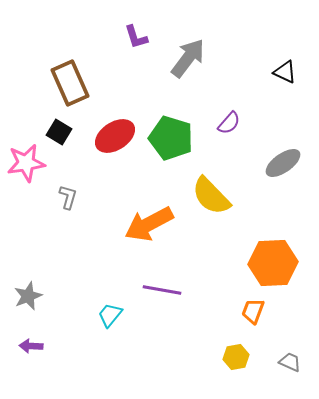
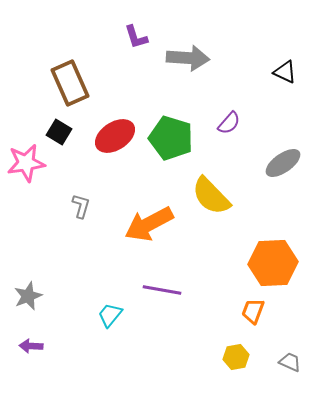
gray arrow: rotated 57 degrees clockwise
gray L-shape: moved 13 px right, 9 px down
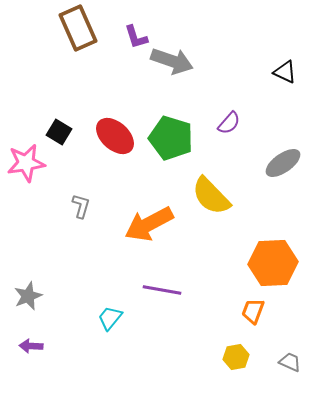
gray arrow: moved 16 px left, 3 px down; rotated 15 degrees clockwise
brown rectangle: moved 8 px right, 55 px up
red ellipse: rotated 75 degrees clockwise
cyan trapezoid: moved 3 px down
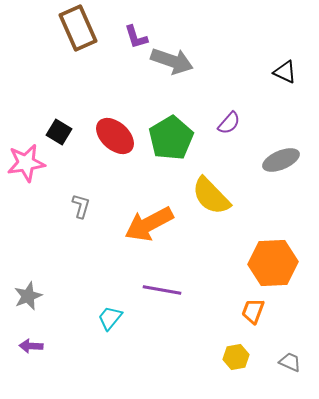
green pentagon: rotated 24 degrees clockwise
gray ellipse: moved 2 px left, 3 px up; rotated 12 degrees clockwise
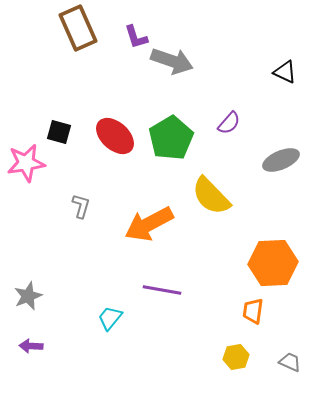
black square: rotated 15 degrees counterclockwise
orange trapezoid: rotated 12 degrees counterclockwise
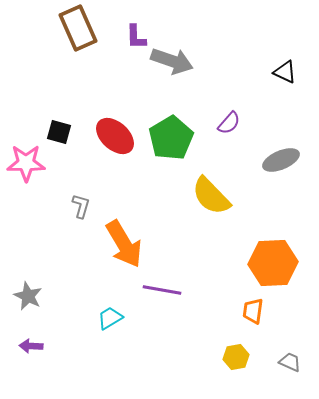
purple L-shape: rotated 16 degrees clockwise
pink star: rotated 9 degrees clockwise
orange arrow: moved 25 px left, 20 px down; rotated 93 degrees counterclockwise
gray star: rotated 24 degrees counterclockwise
cyan trapezoid: rotated 20 degrees clockwise
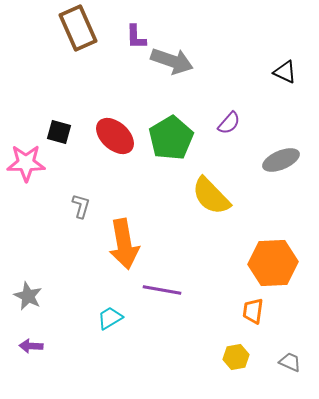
orange arrow: rotated 21 degrees clockwise
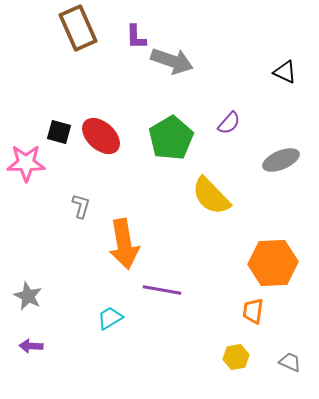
red ellipse: moved 14 px left
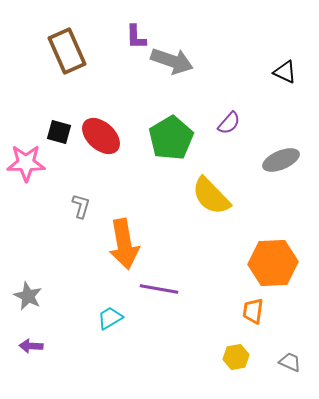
brown rectangle: moved 11 px left, 23 px down
purple line: moved 3 px left, 1 px up
